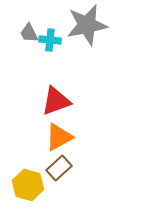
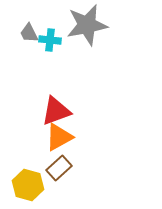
red triangle: moved 10 px down
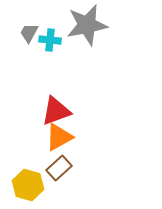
gray trapezoid: rotated 55 degrees clockwise
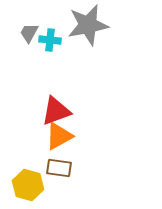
gray star: moved 1 px right
orange triangle: moved 1 px up
brown rectangle: rotated 50 degrees clockwise
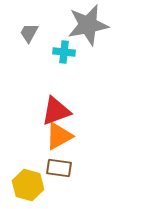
cyan cross: moved 14 px right, 12 px down
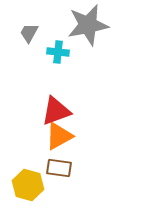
cyan cross: moved 6 px left
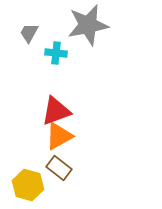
cyan cross: moved 2 px left, 1 px down
brown rectangle: rotated 30 degrees clockwise
